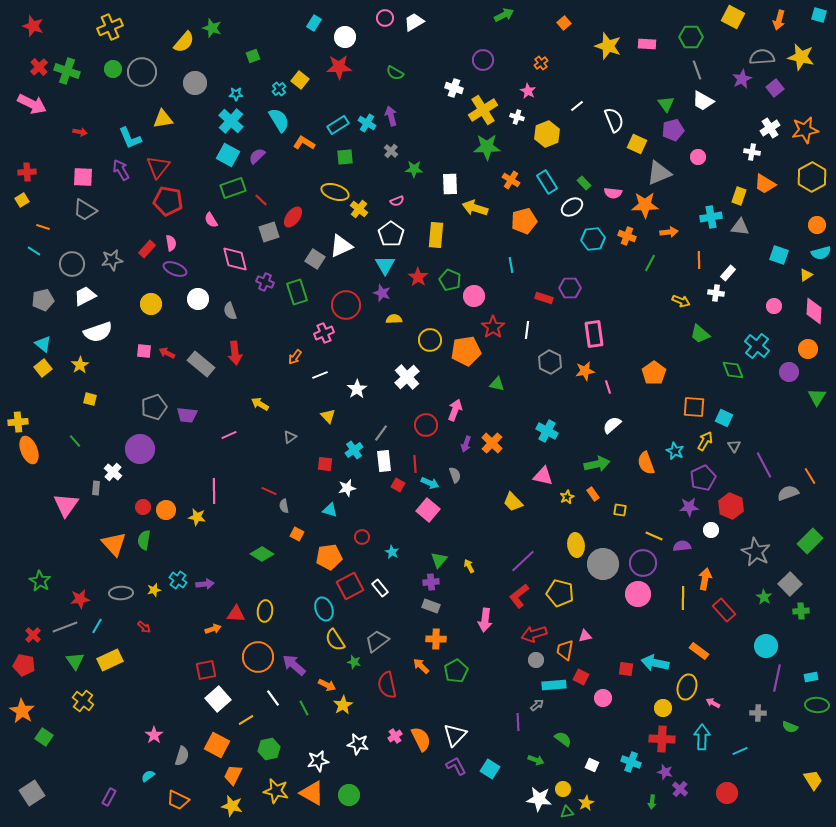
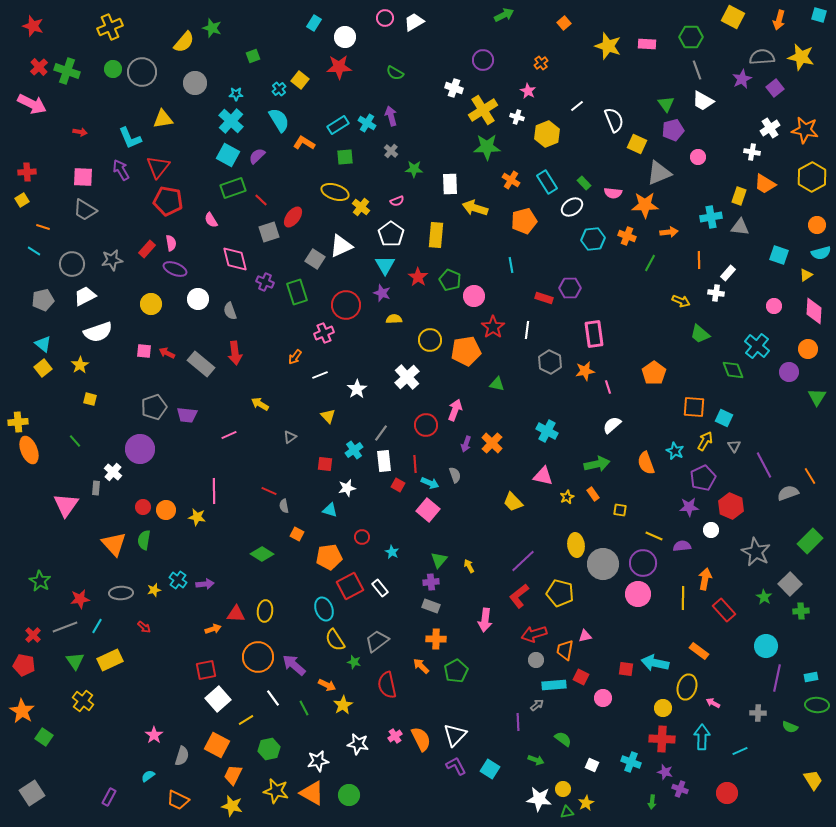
orange star at (805, 130): rotated 20 degrees clockwise
yellow cross at (359, 209): moved 2 px right, 2 px up
purple cross at (680, 789): rotated 21 degrees counterclockwise
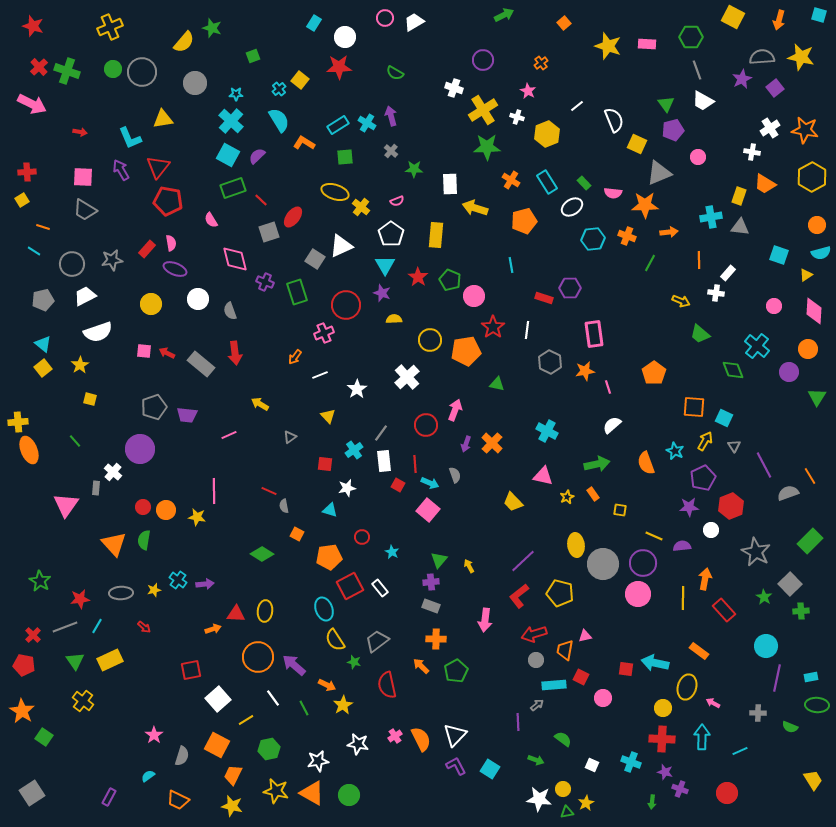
red hexagon at (731, 506): rotated 15 degrees clockwise
red square at (206, 670): moved 15 px left
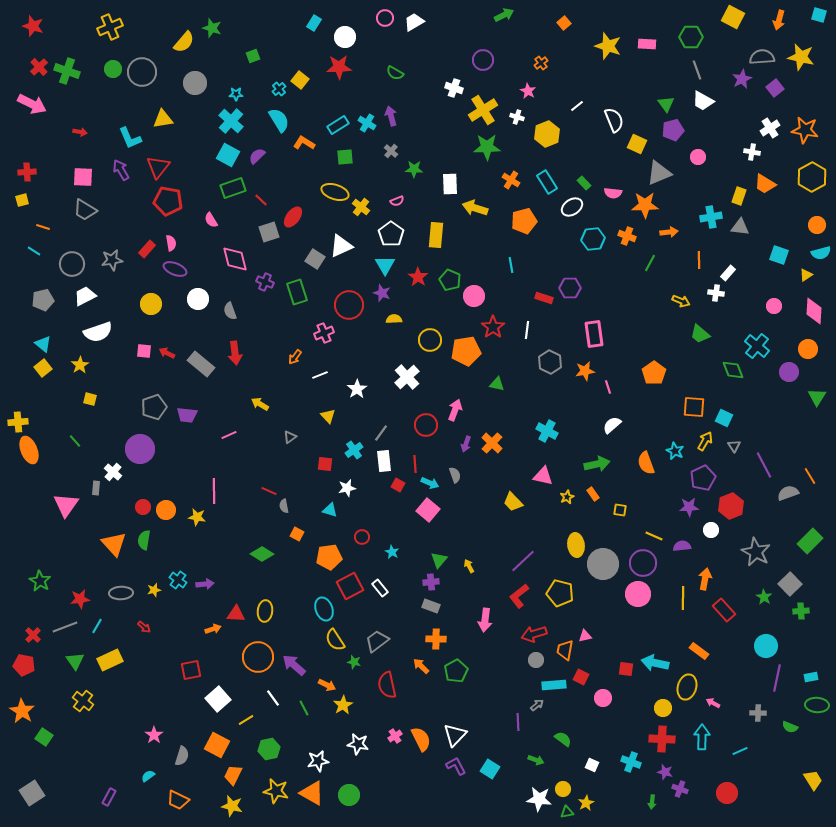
yellow square at (22, 200): rotated 16 degrees clockwise
red circle at (346, 305): moved 3 px right
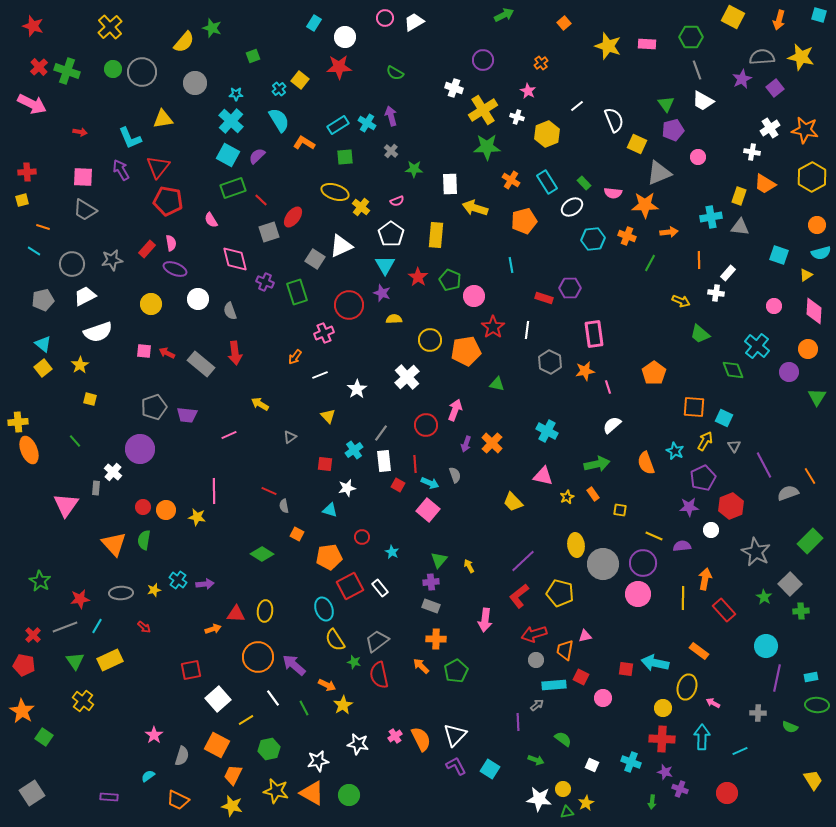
yellow cross at (110, 27): rotated 20 degrees counterclockwise
red semicircle at (387, 685): moved 8 px left, 10 px up
purple rectangle at (109, 797): rotated 66 degrees clockwise
